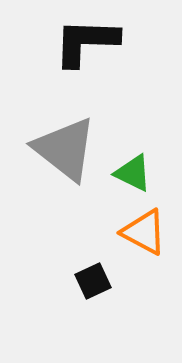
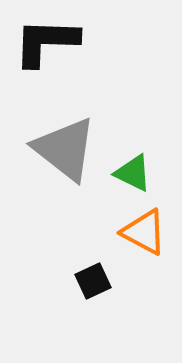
black L-shape: moved 40 px left
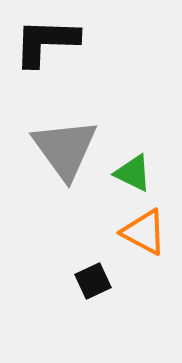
gray triangle: rotated 16 degrees clockwise
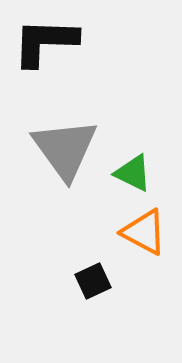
black L-shape: moved 1 px left
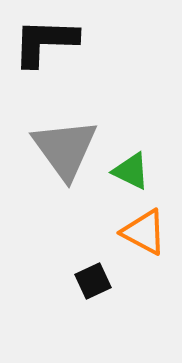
green triangle: moved 2 px left, 2 px up
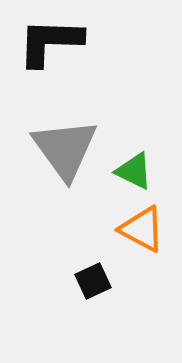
black L-shape: moved 5 px right
green triangle: moved 3 px right
orange triangle: moved 2 px left, 3 px up
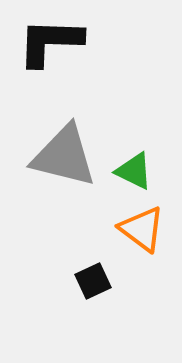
gray triangle: moved 1 px left, 7 px down; rotated 40 degrees counterclockwise
orange triangle: rotated 9 degrees clockwise
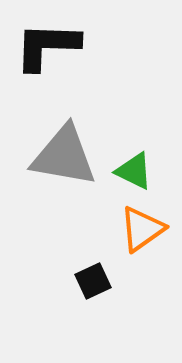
black L-shape: moved 3 px left, 4 px down
gray triangle: rotated 4 degrees counterclockwise
orange triangle: rotated 48 degrees clockwise
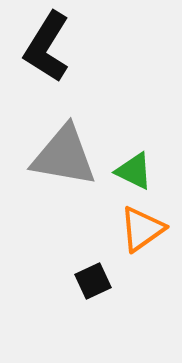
black L-shape: moved 1 px down; rotated 60 degrees counterclockwise
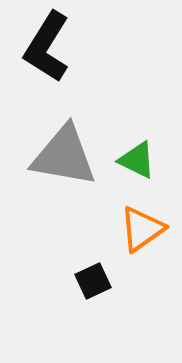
green triangle: moved 3 px right, 11 px up
